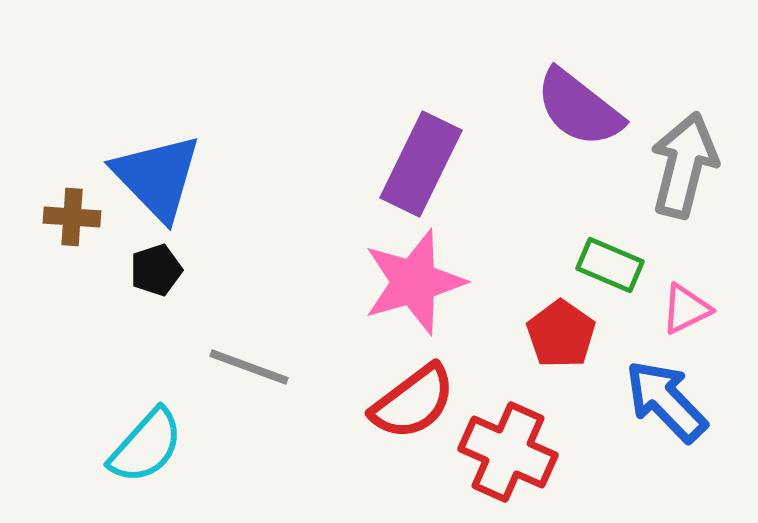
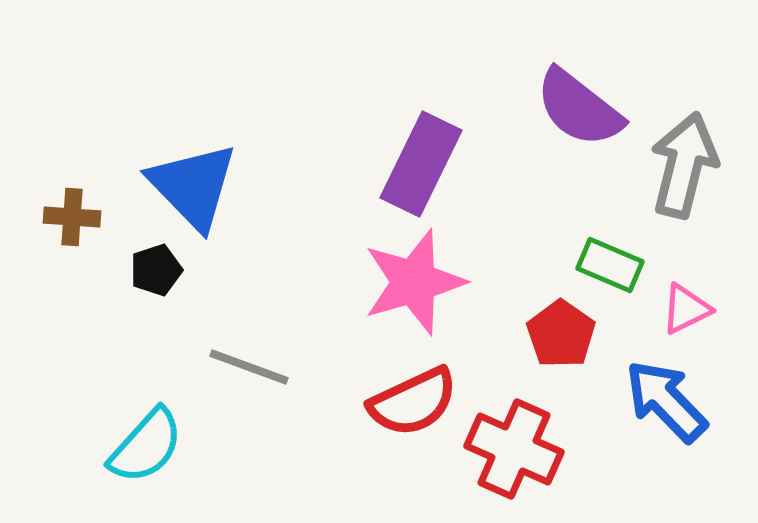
blue triangle: moved 36 px right, 9 px down
red semicircle: rotated 12 degrees clockwise
red cross: moved 6 px right, 3 px up
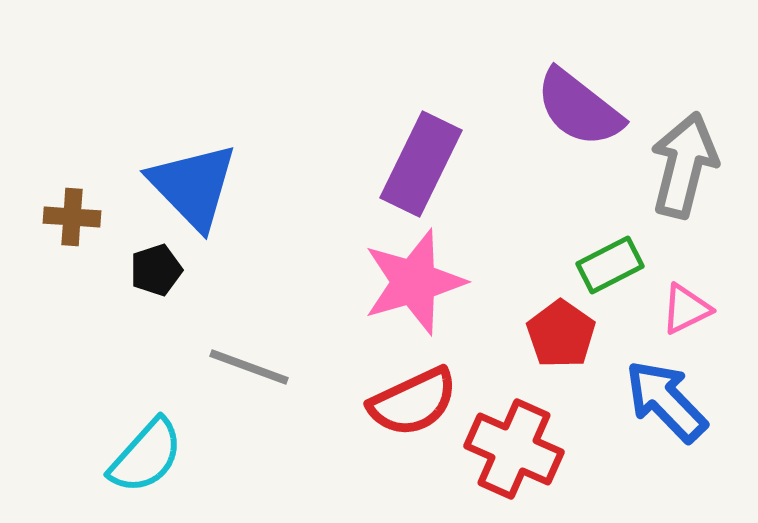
green rectangle: rotated 50 degrees counterclockwise
cyan semicircle: moved 10 px down
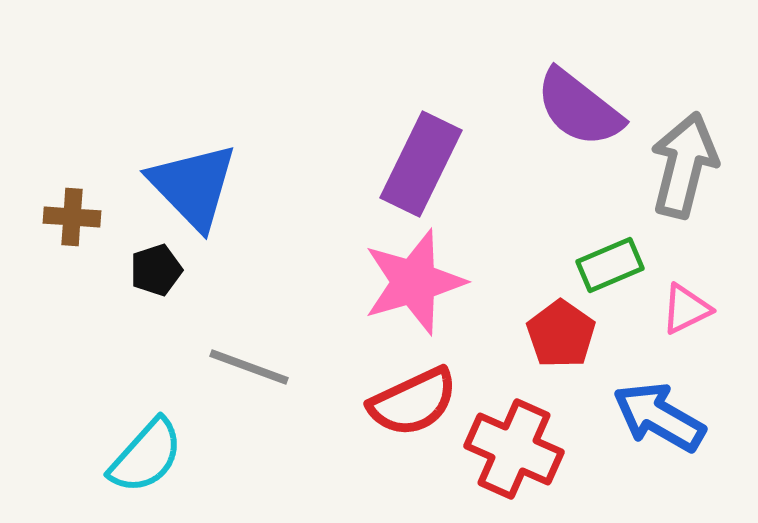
green rectangle: rotated 4 degrees clockwise
blue arrow: moved 7 px left, 16 px down; rotated 16 degrees counterclockwise
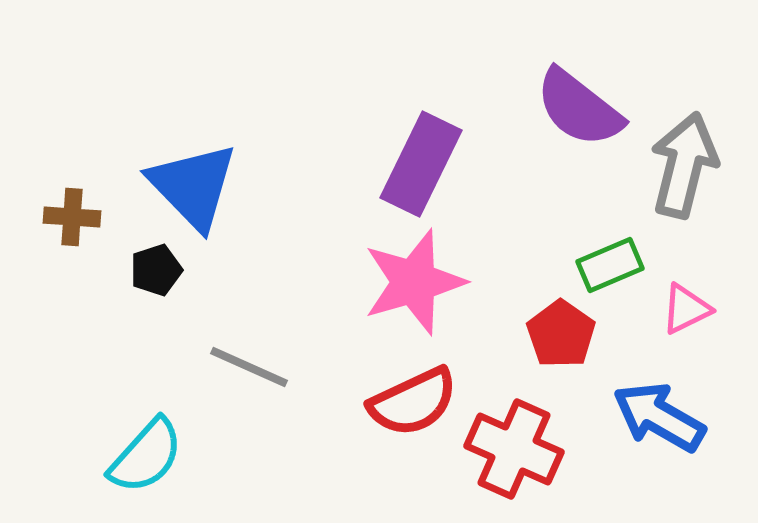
gray line: rotated 4 degrees clockwise
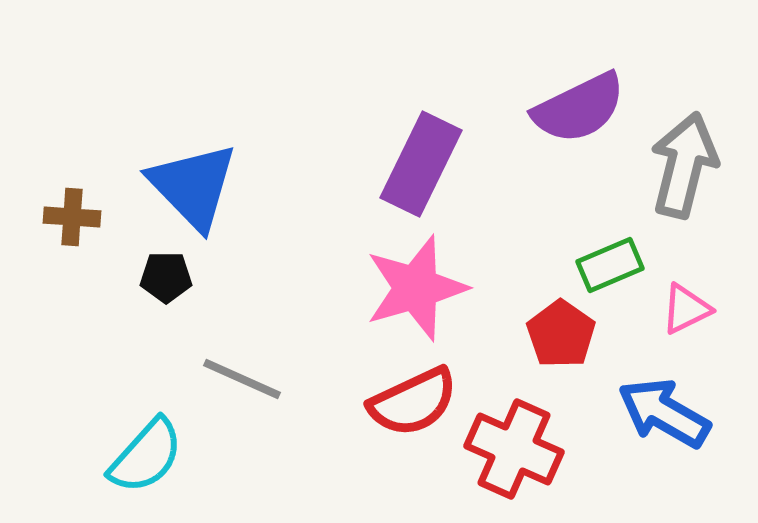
purple semicircle: rotated 64 degrees counterclockwise
black pentagon: moved 10 px right, 7 px down; rotated 18 degrees clockwise
pink star: moved 2 px right, 6 px down
gray line: moved 7 px left, 12 px down
blue arrow: moved 5 px right, 4 px up
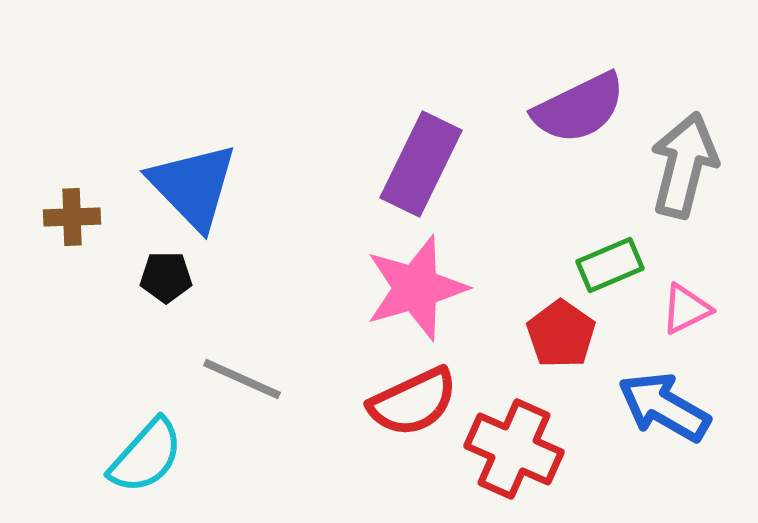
brown cross: rotated 6 degrees counterclockwise
blue arrow: moved 6 px up
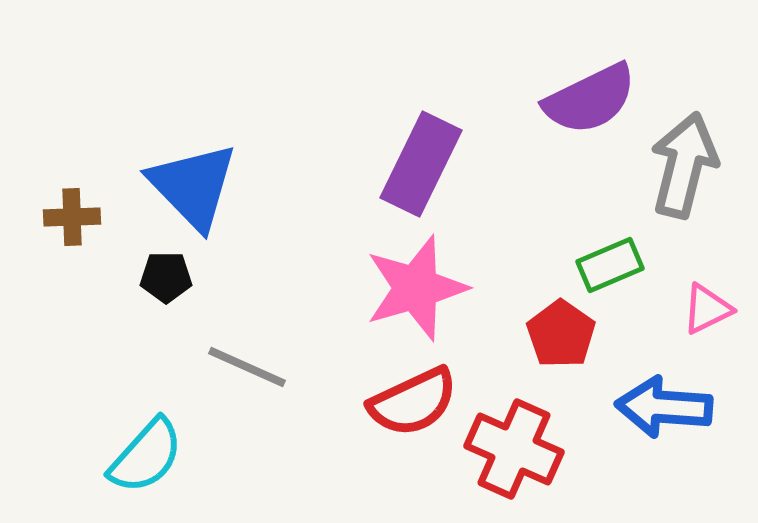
purple semicircle: moved 11 px right, 9 px up
pink triangle: moved 21 px right
gray line: moved 5 px right, 12 px up
blue arrow: rotated 26 degrees counterclockwise
